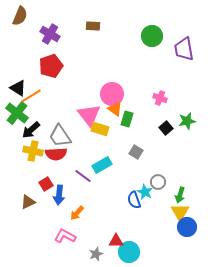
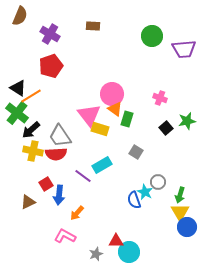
purple trapezoid: rotated 85 degrees counterclockwise
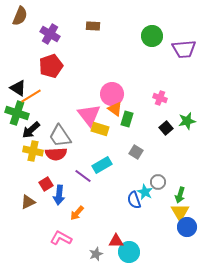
green cross: rotated 20 degrees counterclockwise
pink L-shape: moved 4 px left, 2 px down
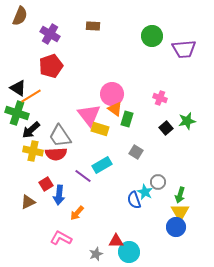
blue circle: moved 11 px left
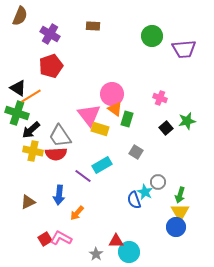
red square: moved 1 px left, 55 px down
gray star: rotated 16 degrees counterclockwise
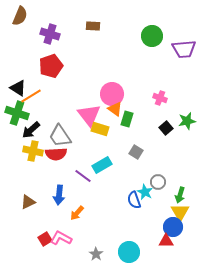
purple cross: rotated 12 degrees counterclockwise
blue circle: moved 3 px left
red triangle: moved 50 px right
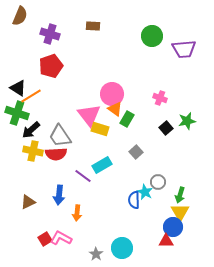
green rectangle: rotated 14 degrees clockwise
gray square: rotated 16 degrees clockwise
blue semicircle: rotated 18 degrees clockwise
orange arrow: rotated 35 degrees counterclockwise
cyan circle: moved 7 px left, 4 px up
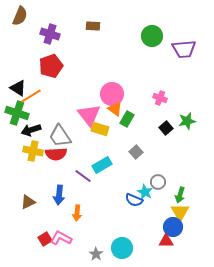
black arrow: rotated 24 degrees clockwise
blue semicircle: rotated 66 degrees counterclockwise
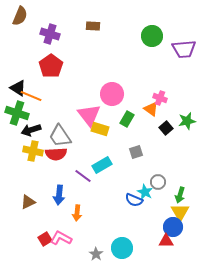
red pentagon: rotated 15 degrees counterclockwise
orange line: rotated 55 degrees clockwise
orange triangle: moved 36 px right
gray square: rotated 24 degrees clockwise
